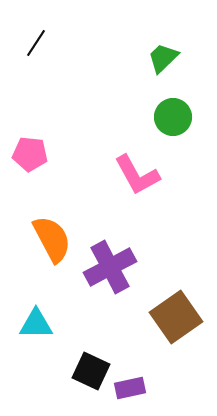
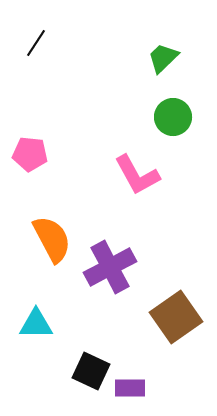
purple rectangle: rotated 12 degrees clockwise
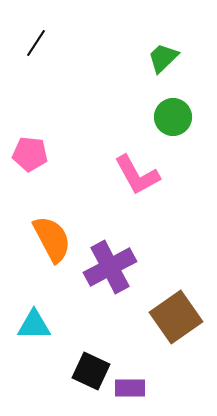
cyan triangle: moved 2 px left, 1 px down
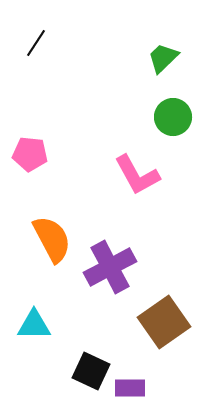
brown square: moved 12 px left, 5 px down
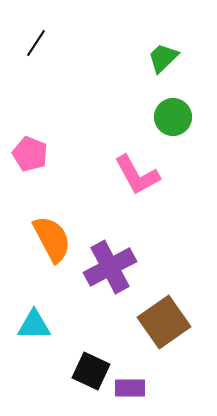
pink pentagon: rotated 16 degrees clockwise
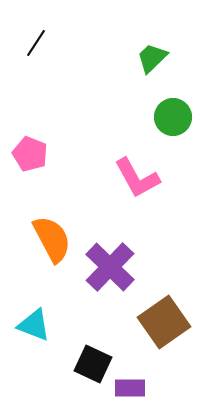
green trapezoid: moved 11 px left
pink L-shape: moved 3 px down
purple cross: rotated 18 degrees counterclockwise
cyan triangle: rotated 21 degrees clockwise
black square: moved 2 px right, 7 px up
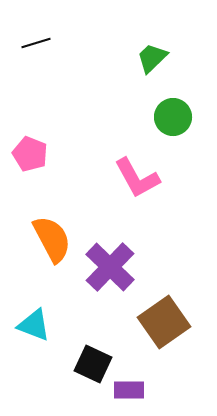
black line: rotated 40 degrees clockwise
purple rectangle: moved 1 px left, 2 px down
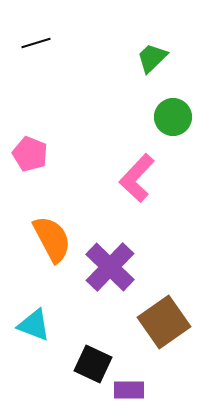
pink L-shape: rotated 72 degrees clockwise
